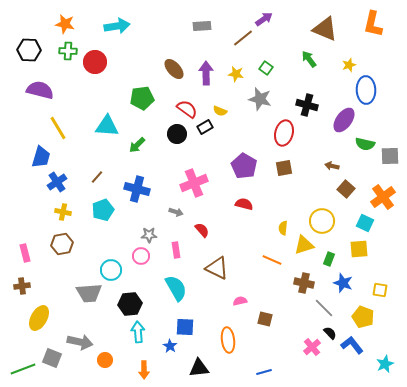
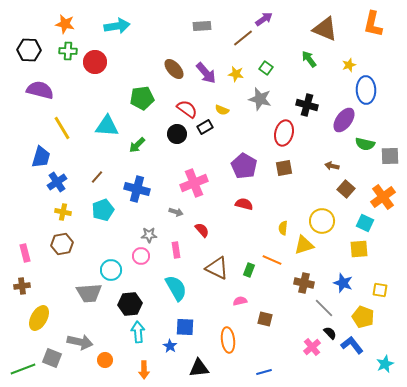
purple arrow at (206, 73): rotated 140 degrees clockwise
yellow semicircle at (220, 111): moved 2 px right, 1 px up
yellow line at (58, 128): moved 4 px right
green rectangle at (329, 259): moved 80 px left, 11 px down
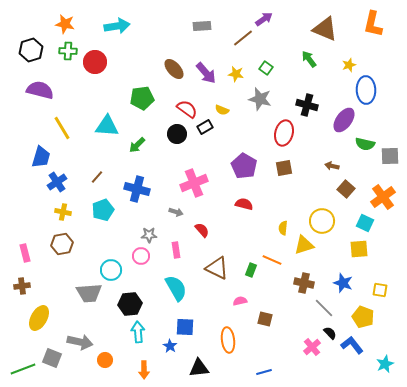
black hexagon at (29, 50): moved 2 px right; rotated 20 degrees counterclockwise
green rectangle at (249, 270): moved 2 px right
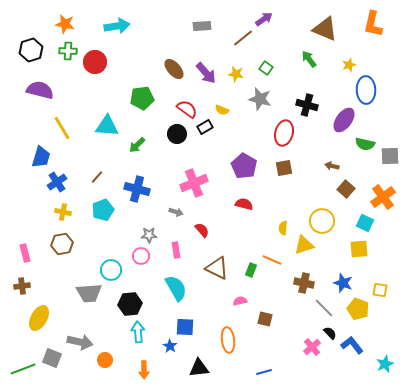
yellow pentagon at (363, 317): moved 5 px left, 8 px up
